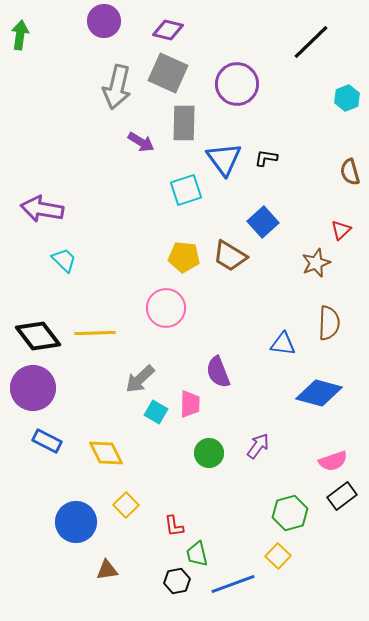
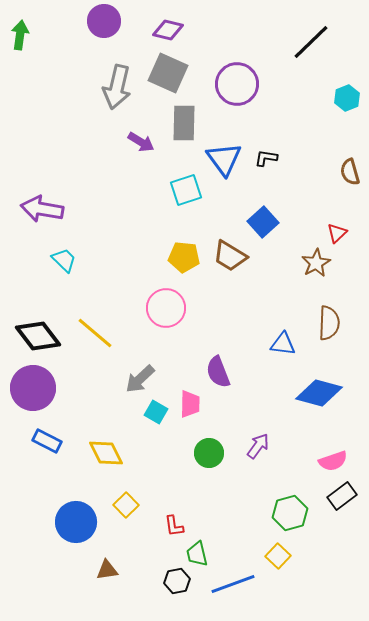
red triangle at (341, 230): moved 4 px left, 3 px down
brown star at (316, 263): rotated 8 degrees counterclockwise
yellow line at (95, 333): rotated 42 degrees clockwise
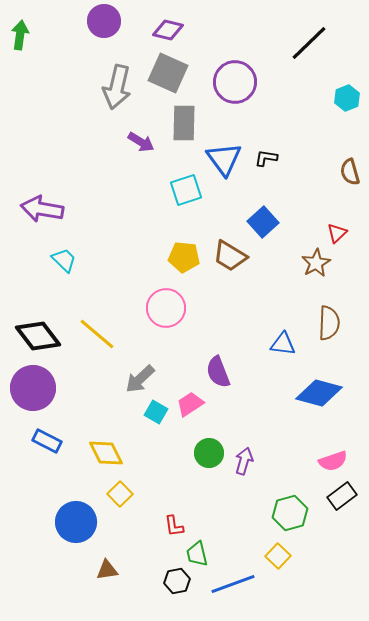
black line at (311, 42): moved 2 px left, 1 px down
purple circle at (237, 84): moved 2 px left, 2 px up
yellow line at (95, 333): moved 2 px right, 1 px down
pink trapezoid at (190, 404): rotated 124 degrees counterclockwise
purple arrow at (258, 446): moved 14 px left, 15 px down; rotated 20 degrees counterclockwise
yellow square at (126, 505): moved 6 px left, 11 px up
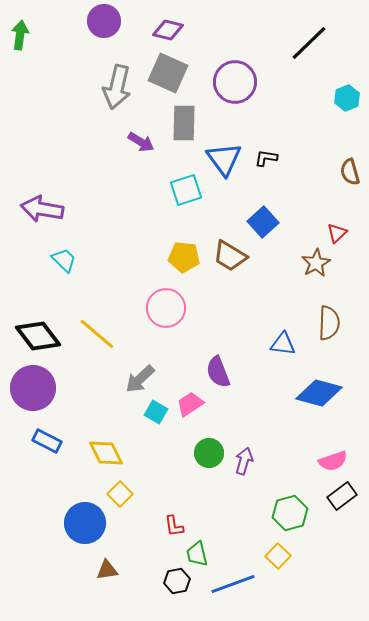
blue circle at (76, 522): moved 9 px right, 1 px down
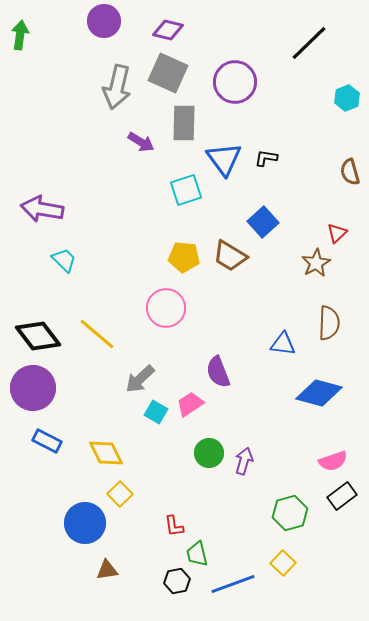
yellow square at (278, 556): moved 5 px right, 7 px down
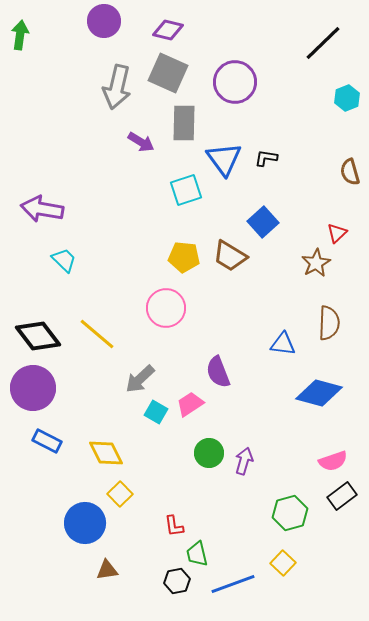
black line at (309, 43): moved 14 px right
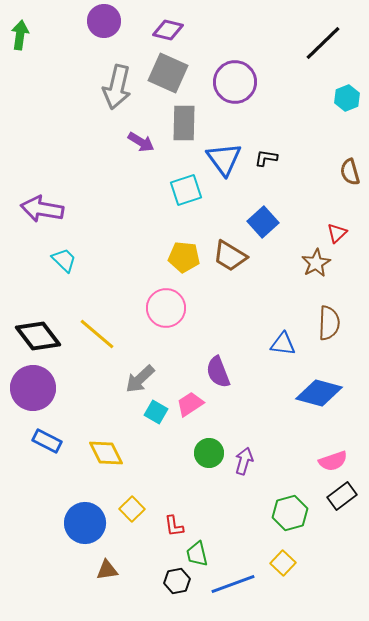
yellow square at (120, 494): moved 12 px right, 15 px down
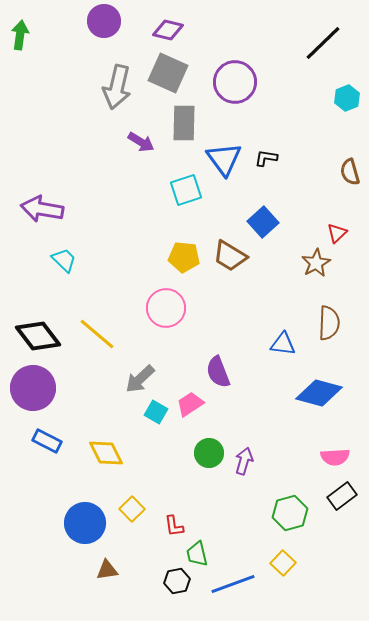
pink semicircle at (333, 461): moved 2 px right, 4 px up; rotated 16 degrees clockwise
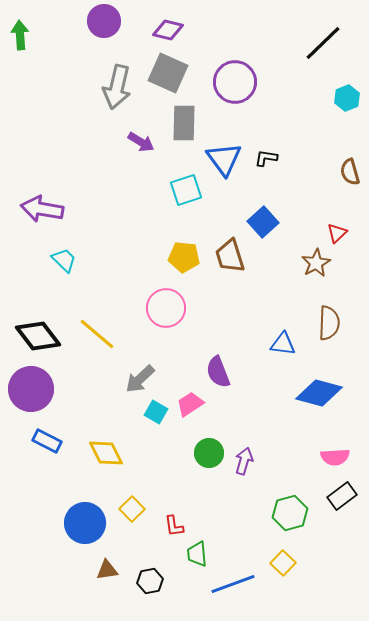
green arrow at (20, 35): rotated 12 degrees counterclockwise
brown trapezoid at (230, 256): rotated 42 degrees clockwise
purple circle at (33, 388): moved 2 px left, 1 px down
green trapezoid at (197, 554): rotated 8 degrees clockwise
black hexagon at (177, 581): moved 27 px left
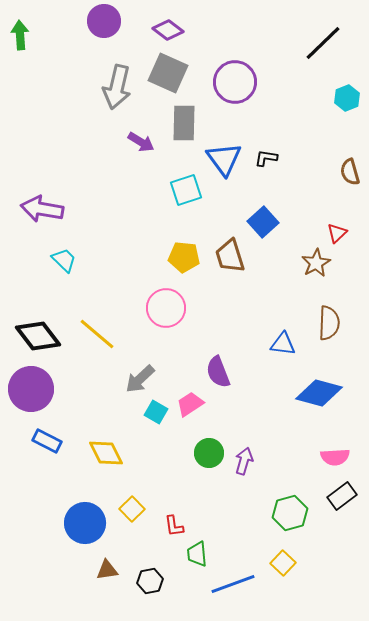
purple diamond at (168, 30): rotated 24 degrees clockwise
